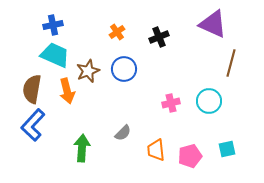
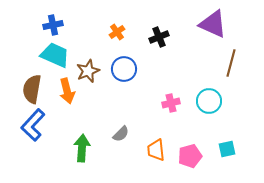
gray semicircle: moved 2 px left, 1 px down
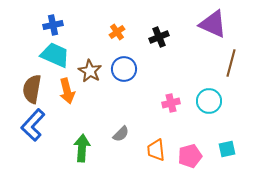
brown star: moved 2 px right; rotated 20 degrees counterclockwise
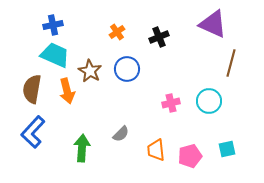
blue circle: moved 3 px right
blue L-shape: moved 7 px down
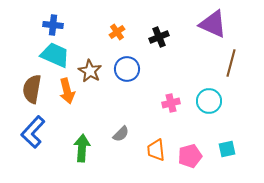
blue cross: rotated 18 degrees clockwise
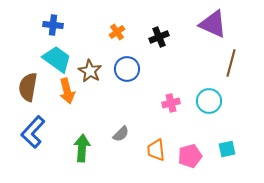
cyan trapezoid: moved 2 px right, 4 px down; rotated 12 degrees clockwise
brown semicircle: moved 4 px left, 2 px up
